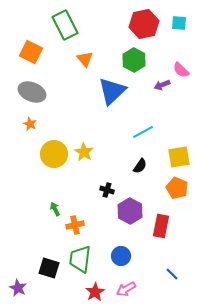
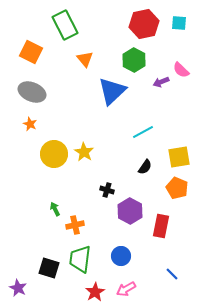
purple arrow: moved 1 px left, 3 px up
black semicircle: moved 5 px right, 1 px down
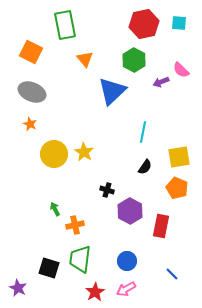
green rectangle: rotated 16 degrees clockwise
cyan line: rotated 50 degrees counterclockwise
blue circle: moved 6 px right, 5 px down
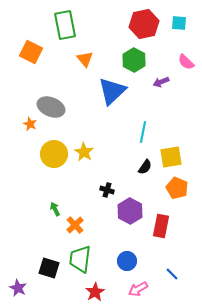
pink semicircle: moved 5 px right, 8 px up
gray ellipse: moved 19 px right, 15 px down
yellow square: moved 8 px left
orange cross: rotated 30 degrees counterclockwise
pink arrow: moved 12 px right
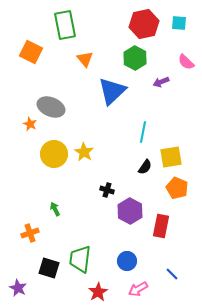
green hexagon: moved 1 px right, 2 px up
orange cross: moved 45 px left, 8 px down; rotated 24 degrees clockwise
red star: moved 3 px right
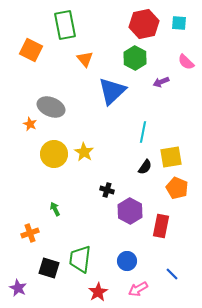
orange square: moved 2 px up
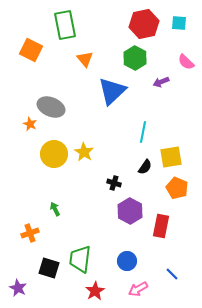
black cross: moved 7 px right, 7 px up
red star: moved 3 px left, 1 px up
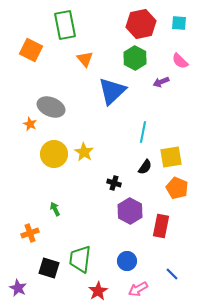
red hexagon: moved 3 px left
pink semicircle: moved 6 px left, 1 px up
red star: moved 3 px right
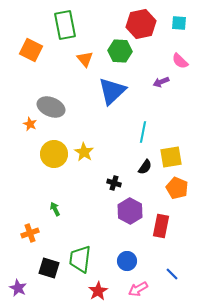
green hexagon: moved 15 px left, 7 px up; rotated 25 degrees counterclockwise
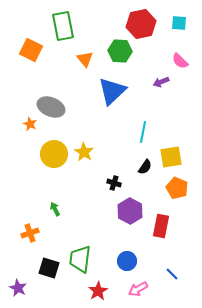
green rectangle: moved 2 px left, 1 px down
